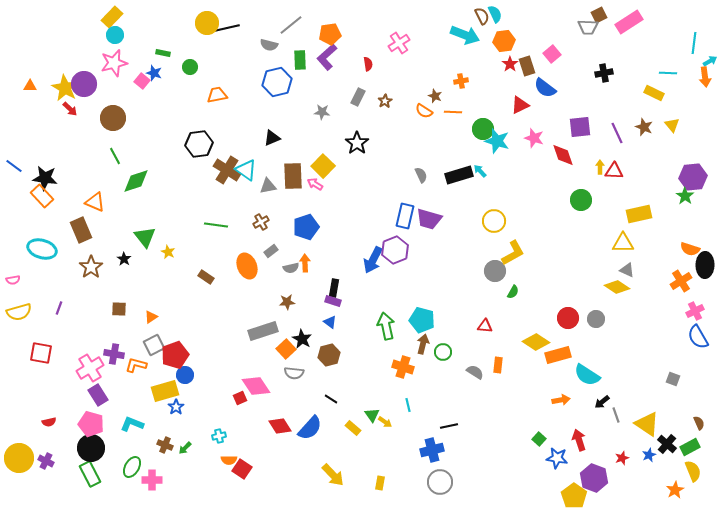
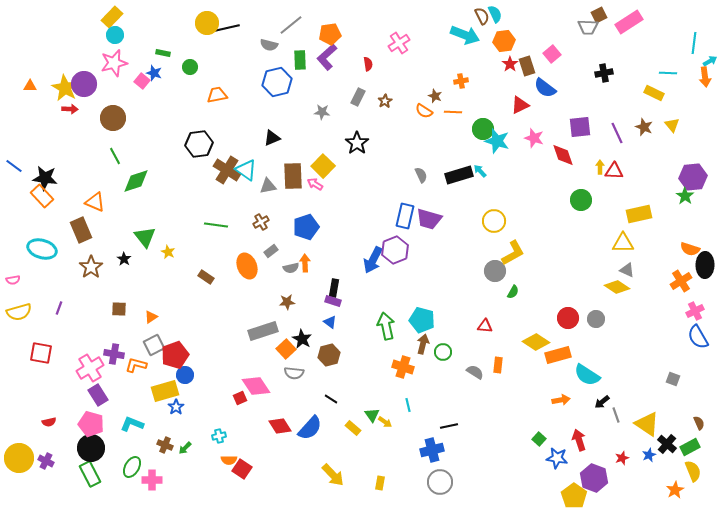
red arrow at (70, 109): rotated 42 degrees counterclockwise
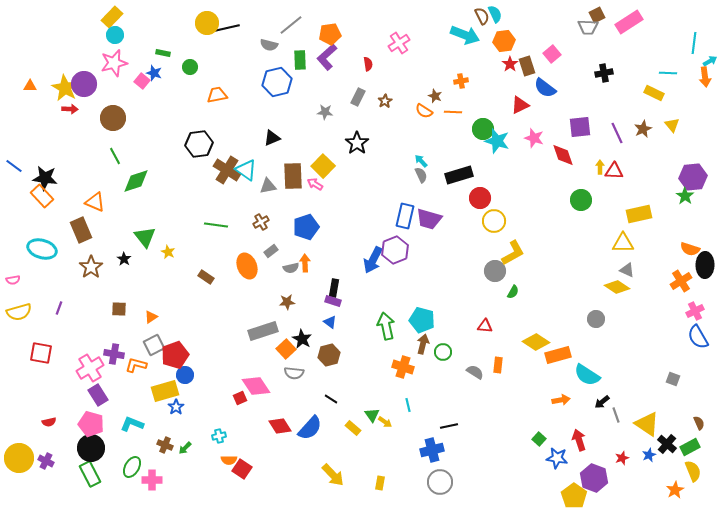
brown square at (599, 15): moved 2 px left
gray star at (322, 112): moved 3 px right
brown star at (644, 127): moved 1 px left, 2 px down; rotated 24 degrees clockwise
cyan arrow at (480, 171): moved 59 px left, 10 px up
red circle at (568, 318): moved 88 px left, 120 px up
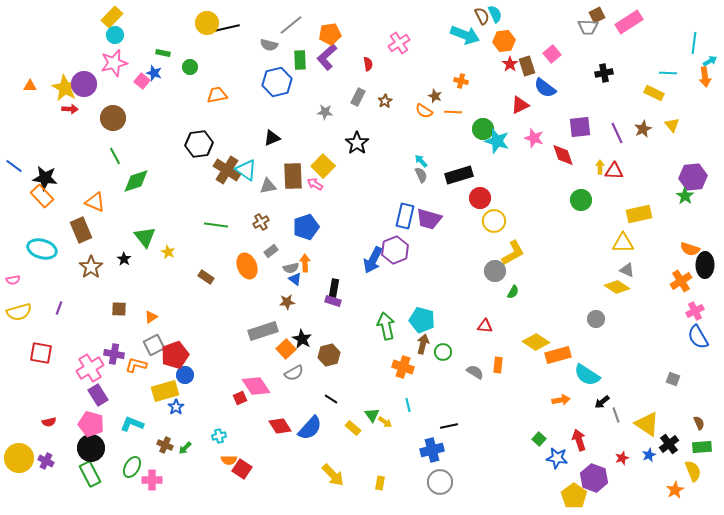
orange cross at (461, 81): rotated 24 degrees clockwise
blue triangle at (330, 322): moved 35 px left, 43 px up
gray semicircle at (294, 373): rotated 36 degrees counterclockwise
black cross at (667, 444): moved 2 px right; rotated 12 degrees clockwise
green rectangle at (690, 447): moved 12 px right; rotated 24 degrees clockwise
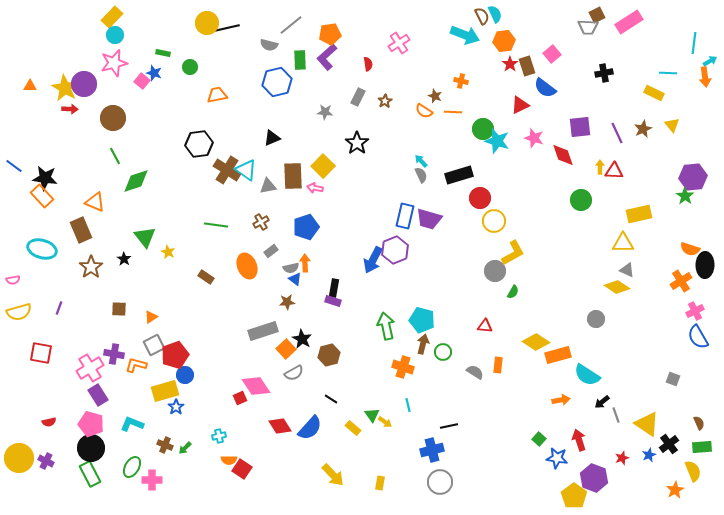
pink arrow at (315, 184): moved 4 px down; rotated 21 degrees counterclockwise
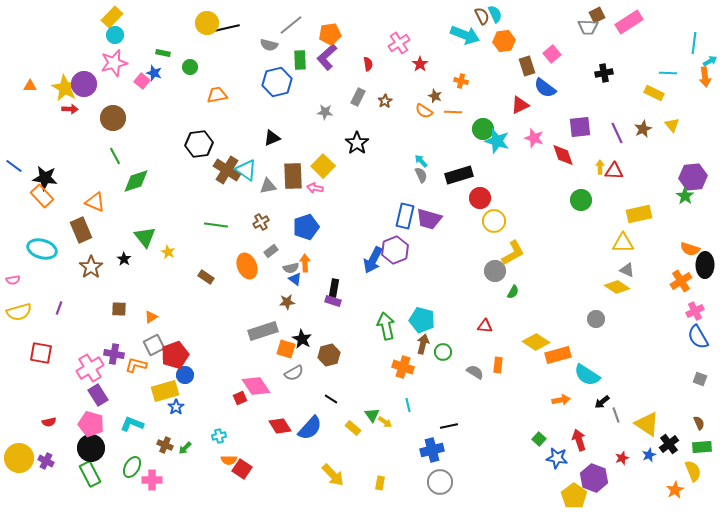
red star at (510, 64): moved 90 px left
orange square at (286, 349): rotated 30 degrees counterclockwise
gray square at (673, 379): moved 27 px right
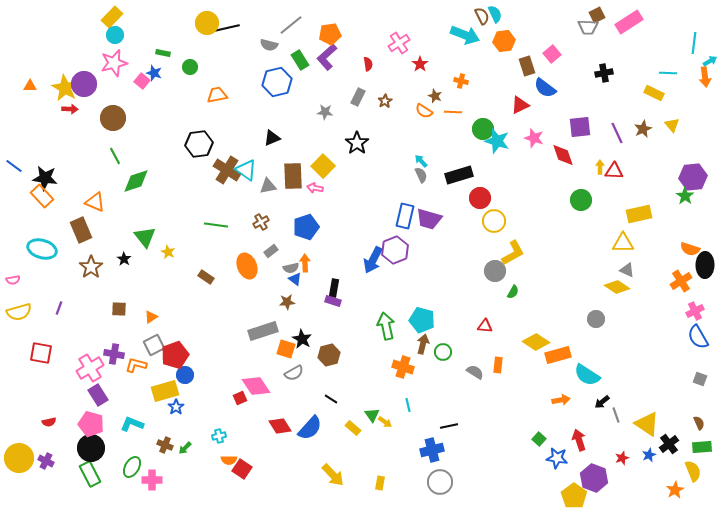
green rectangle at (300, 60): rotated 30 degrees counterclockwise
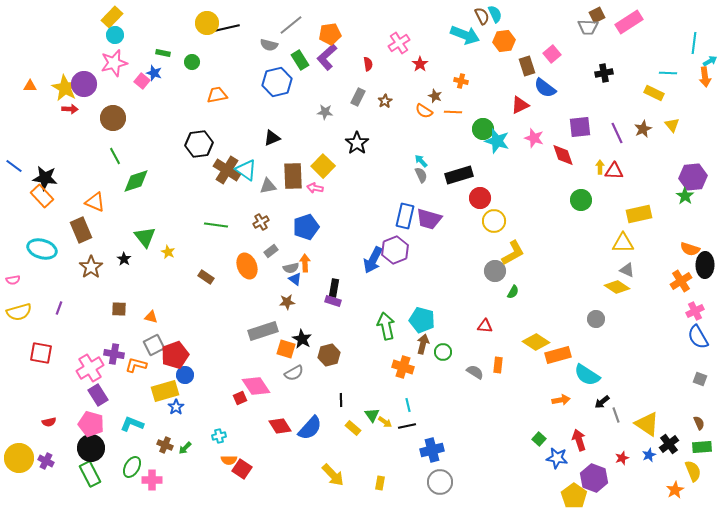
green circle at (190, 67): moved 2 px right, 5 px up
orange triangle at (151, 317): rotated 48 degrees clockwise
black line at (331, 399): moved 10 px right, 1 px down; rotated 56 degrees clockwise
black line at (449, 426): moved 42 px left
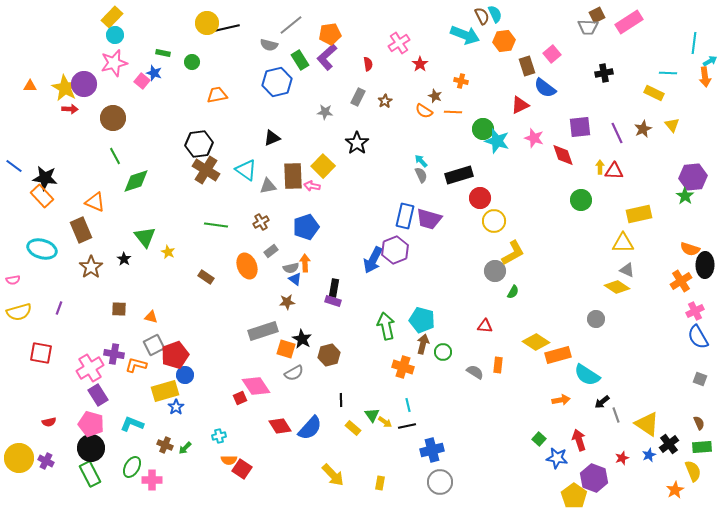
brown cross at (227, 170): moved 21 px left
pink arrow at (315, 188): moved 3 px left, 2 px up
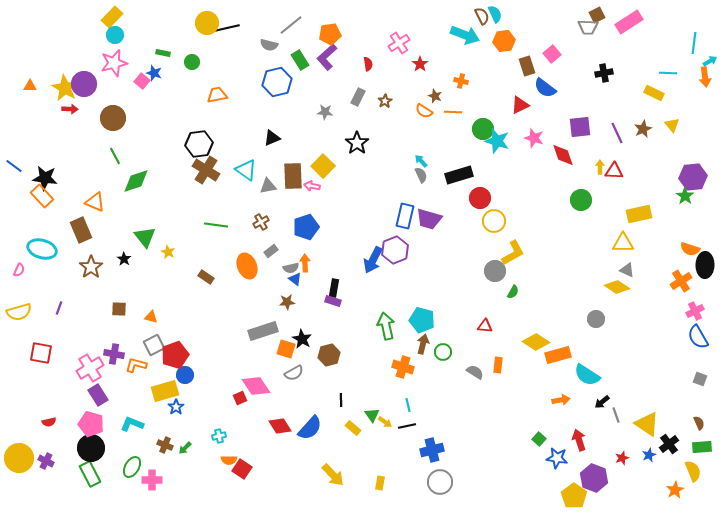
pink semicircle at (13, 280): moved 6 px right, 10 px up; rotated 56 degrees counterclockwise
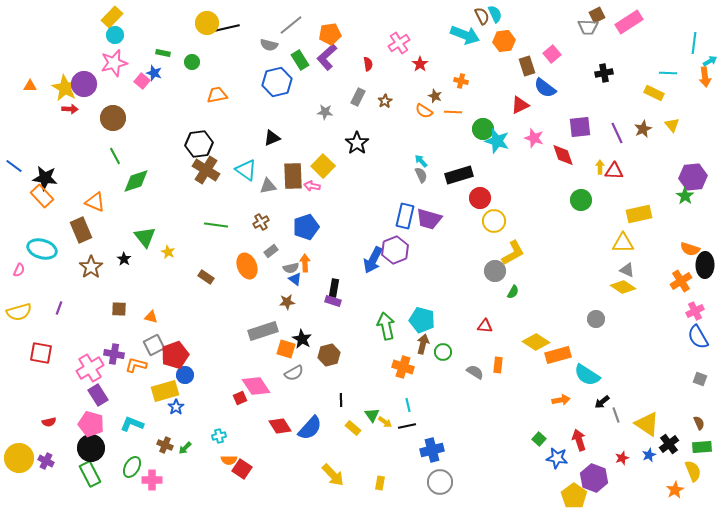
yellow diamond at (617, 287): moved 6 px right
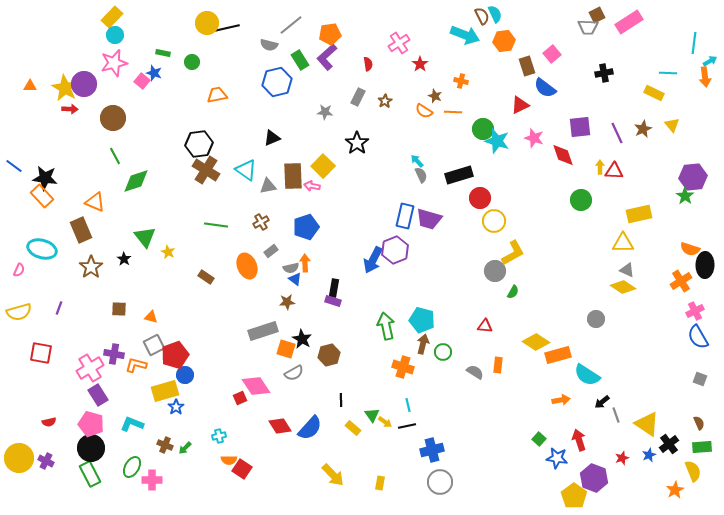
cyan arrow at (421, 161): moved 4 px left
